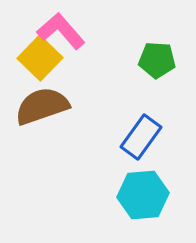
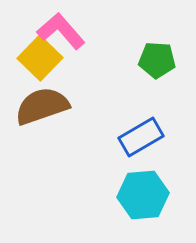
blue rectangle: rotated 24 degrees clockwise
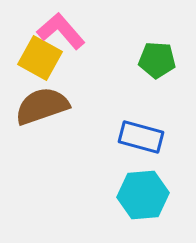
yellow square: rotated 15 degrees counterclockwise
blue rectangle: rotated 45 degrees clockwise
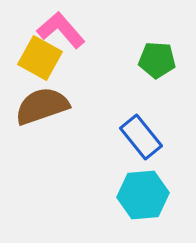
pink L-shape: moved 1 px up
blue rectangle: rotated 36 degrees clockwise
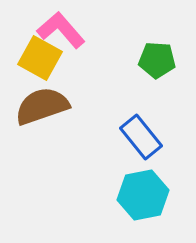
cyan hexagon: rotated 6 degrees counterclockwise
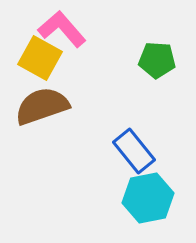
pink L-shape: moved 1 px right, 1 px up
blue rectangle: moved 7 px left, 14 px down
cyan hexagon: moved 5 px right, 3 px down
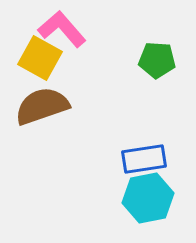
blue rectangle: moved 10 px right, 8 px down; rotated 60 degrees counterclockwise
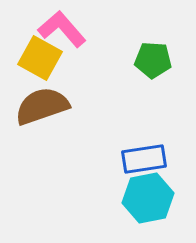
green pentagon: moved 4 px left
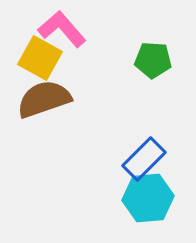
brown semicircle: moved 2 px right, 7 px up
blue rectangle: rotated 36 degrees counterclockwise
cyan hexagon: rotated 6 degrees clockwise
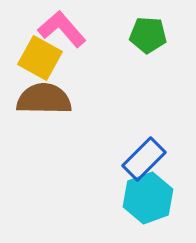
green pentagon: moved 5 px left, 25 px up
brown semicircle: rotated 20 degrees clockwise
cyan hexagon: rotated 15 degrees counterclockwise
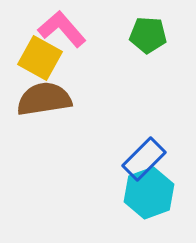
brown semicircle: rotated 10 degrees counterclockwise
cyan hexagon: moved 1 px right, 5 px up
